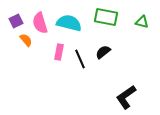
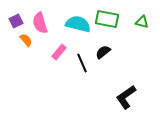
green rectangle: moved 1 px right, 2 px down
cyan semicircle: moved 9 px right, 1 px down
pink rectangle: rotated 28 degrees clockwise
black line: moved 2 px right, 4 px down
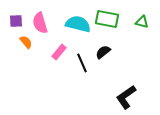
purple square: rotated 24 degrees clockwise
orange semicircle: moved 2 px down
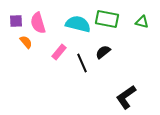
pink semicircle: moved 2 px left
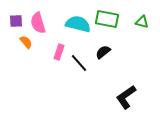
pink rectangle: rotated 21 degrees counterclockwise
black line: moved 3 px left; rotated 18 degrees counterclockwise
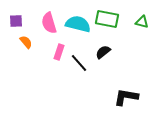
pink semicircle: moved 11 px right
black L-shape: rotated 45 degrees clockwise
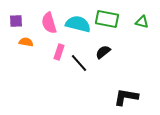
orange semicircle: rotated 40 degrees counterclockwise
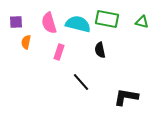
purple square: moved 1 px down
orange semicircle: rotated 88 degrees counterclockwise
black semicircle: moved 3 px left, 2 px up; rotated 63 degrees counterclockwise
black line: moved 2 px right, 19 px down
